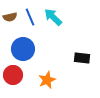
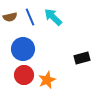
black rectangle: rotated 21 degrees counterclockwise
red circle: moved 11 px right
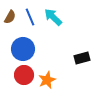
brown semicircle: rotated 48 degrees counterclockwise
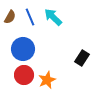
black rectangle: rotated 42 degrees counterclockwise
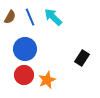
blue circle: moved 2 px right
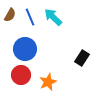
brown semicircle: moved 2 px up
red circle: moved 3 px left
orange star: moved 1 px right, 2 px down
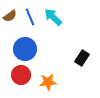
brown semicircle: moved 1 px down; rotated 24 degrees clockwise
orange star: rotated 18 degrees clockwise
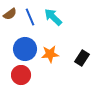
brown semicircle: moved 2 px up
orange star: moved 2 px right, 28 px up
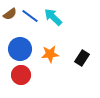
blue line: moved 1 px up; rotated 30 degrees counterclockwise
blue circle: moved 5 px left
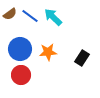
orange star: moved 2 px left, 2 px up
